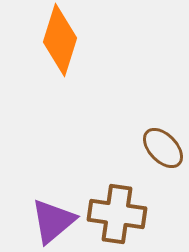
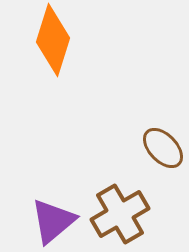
orange diamond: moved 7 px left
brown cross: moved 3 px right; rotated 38 degrees counterclockwise
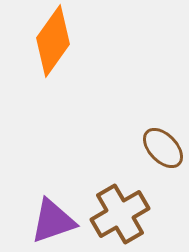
orange diamond: moved 1 px down; rotated 18 degrees clockwise
purple triangle: rotated 21 degrees clockwise
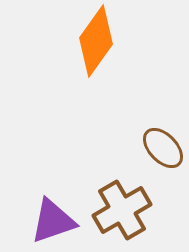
orange diamond: moved 43 px right
brown cross: moved 2 px right, 4 px up
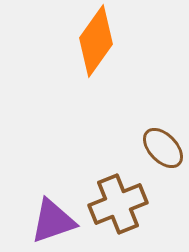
brown cross: moved 4 px left, 6 px up; rotated 8 degrees clockwise
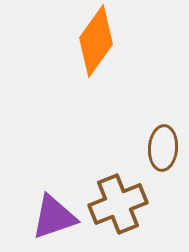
brown ellipse: rotated 48 degrees clockwise
purple triangle: moved 1 px right, 4 px up
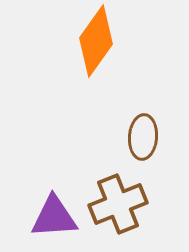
brown ellipse: moved 20 px left, 11 px up
purple triangle: rotated 15 degrees clockwise
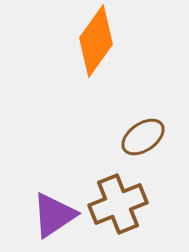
brown ellipse: rotated 51 degrees clockwise
purple triangle: moved 2 px up; rotated 30 degrees counterclockwise
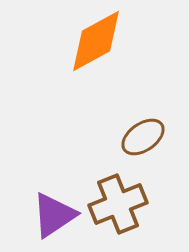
orange diamond: rotated 26 degrees clockwise
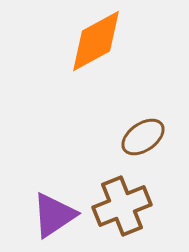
brown cross: moved 4 px right, 2 px down
